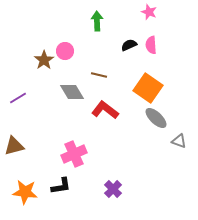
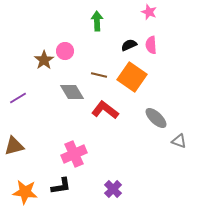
orange square: moved 16 px left, 11 px up
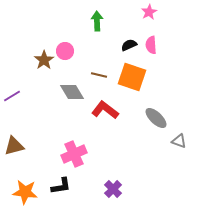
pink star: rotated 21 degrees clockwise
orange square: rotated 16 degrees counterclockwise
purple line: moved 6 px left, 2 px up
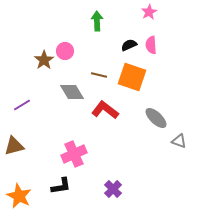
purple line: moved 10 px right, 9 px down
orange star: moved 6 px left, 4 px down; rotated 20 degrees clockwise
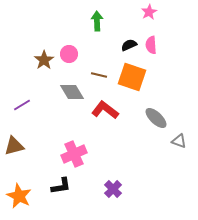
pink circle: moved 4 px right, 3 px down
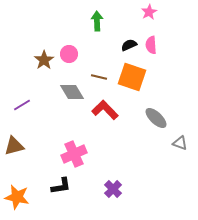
brown line: moved 2 px down
red L-shape: rotated 8 degrees clockwise
gray triangle: moved 1 px right, 2 px down
orange star: moved 2 px left, 1 px down; rotated 15 degrees counterclockwise
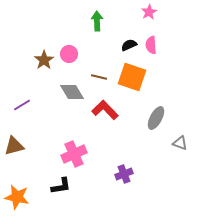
gray ellipse: rotated 75 degrees clockwise
purple cross: moved 11 px right, 15 px up; rotated 24 degrees clockwise
